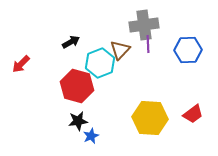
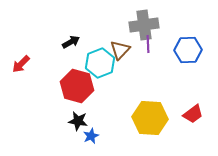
black star: rotated 18 degrees clockwise
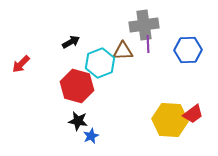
brown triangle: moved 3 px right, 1 px down; rotated 45 degrees clockwise
yellow hexagon: moved 20 px right, 2 px down
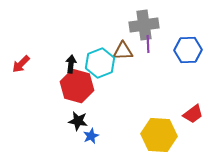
black arrow: moved 22 px down; rotated 54 degrees counterclockwise
yellow hexagon: moved 11 px left, 15 px down
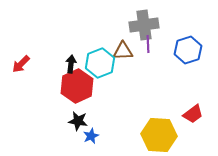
blue hexagon: rotated 16 degrees counterclockwise
red hexagon: rotated 20 degrees clockwise
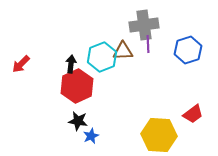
cyan hexagon: moved 2 px right, 6 px up
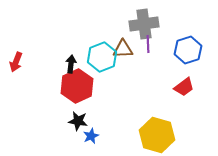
gray cross: moved 1 px up
brown triangle: moved 2 px up
red arrow: moved 5 px left, 2 px up; rotated 24 degrees counterclockwise
red trapezoid: moved 9 px left, 27 px up
yellow hexagon: moved 2 px left; rotated 12 degrees clockwise
